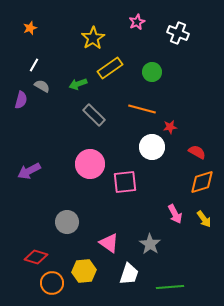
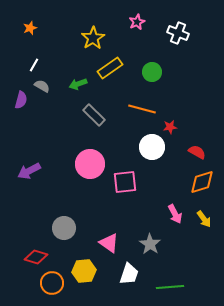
gray circle: moved 3 px left, 6 px down
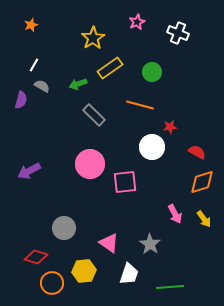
orange star: moved 1 px right, 3 px up
orange line: moved 2 px left, 4 px up
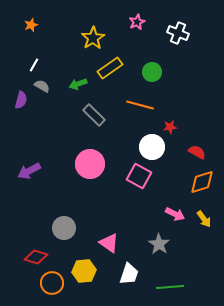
pink square: moved 14 px right, 6 px up; rotated 35 degrees clockwise
pink arrow: rotated 36 degrees counterclockwise
gray star: moved 9 px right
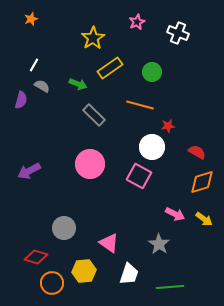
orange star: moved 6 px up
green arrow: rotated 138 degrees counterclockwise
red star: moved 2 px left, 1 px up
yellow arrow: rotated 18 degrees counterclockwise
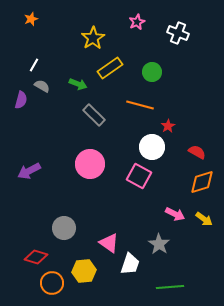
red star: rotated 24 degrees counterclockwise
white trapezoid: moved 1 px right, 10 px up
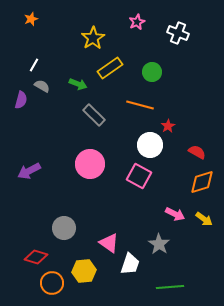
white circle: moved 2 px left, 2 px up
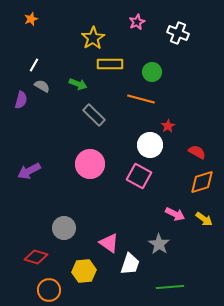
yellow rectangle: moved 4 px up; rotated 35 degrees clockwise
orange line: moved 1 px right, 6 px up
orange circle: moved 3 px left, 7 px down
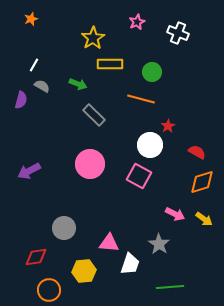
pink triangle: rotated 30 degrees counterclockwise
red diamond: rotated 25 degrees counterclockwise
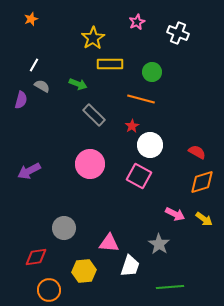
red star: moved 36 px left
white trapezoid: moved 2 px down
